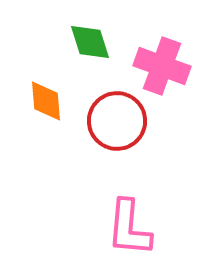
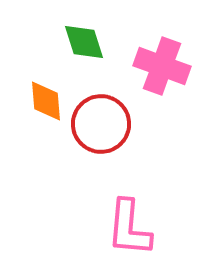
green diamond: moved 6 px left
red circle: moved 16 px left, 3 px down
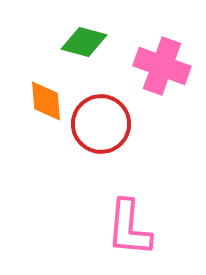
green diamond: rotated 57 degrees counterclockwise
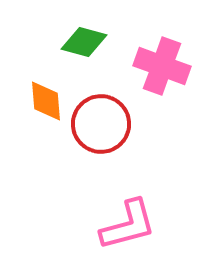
pink L-shape: moved 1 px left, 3 px up; rotated 110 degrees counterclockwise
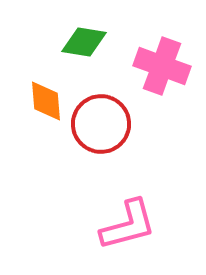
green diamond: rotated 6 degrees counterclockwise
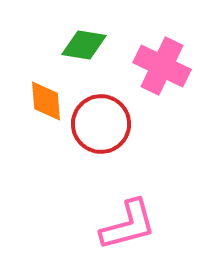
green diamond: moved 3 px down
pink cross: rotated 6 degrees clockwise
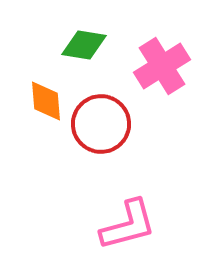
pink cross: rotated 32 degrees clockwise
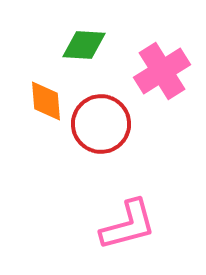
green diamond: rotated 6 degrees counterclockwise
pink cross: moved 5 px down
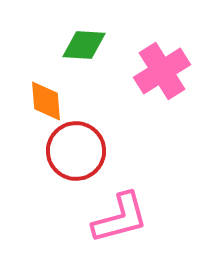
red circle: moved 25 px left, 27 px down
pink L-shape: moved 8 px left, 7 px up
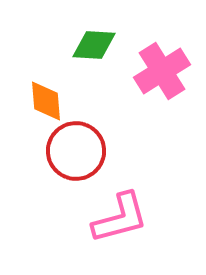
green diamond: moved 10 px right
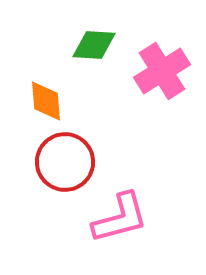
red circle: moved 11 px left, 11 px down
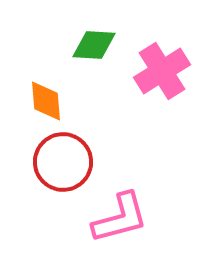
red circle: moved 2 px left
